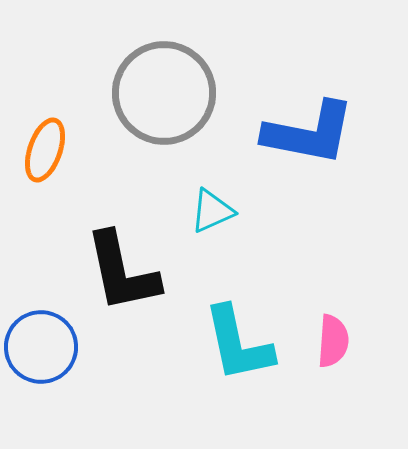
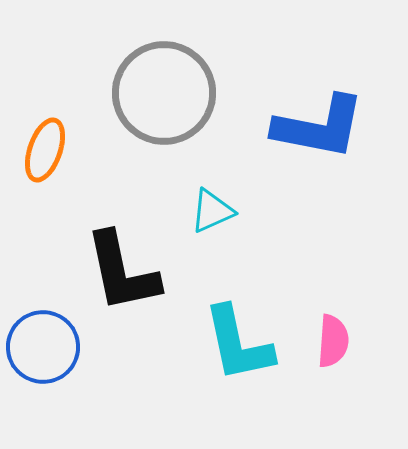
blue L-shape: moved 10 px right, 6 px up
blue circle: moved 2 px right
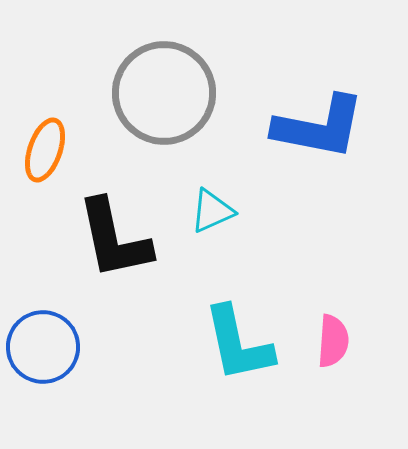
black L-shape: moved 8 px left, 33 px up
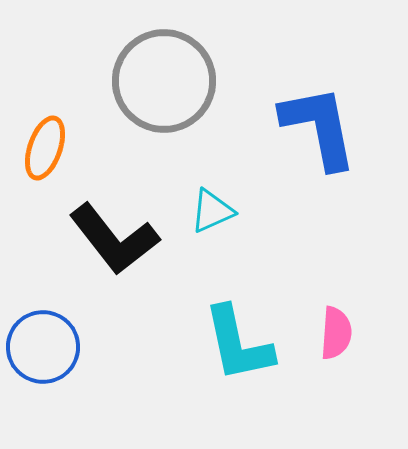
gray circle: moved 12 px up
blue L-shape: rotated 112 degrees counterclockwise
orange ellipse: moved 2 px up
black L-shape: rotated 26 degrees counterclockwise
pink semicircle: moved 3 px right, 8 px up
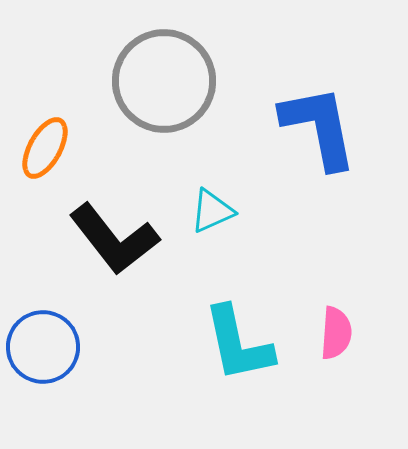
orange ellipse: rotated 10 degrees clockwise
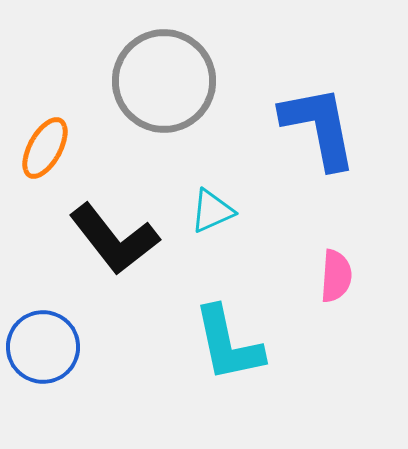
pink semicircle: moved 57 px up
cyan L-shape: moved 10 px left
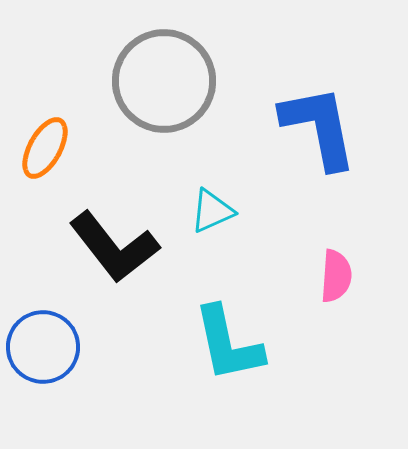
black L-shape: moved 8 px down
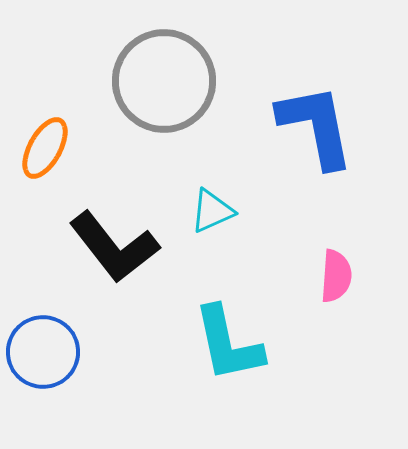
blue L-shape: moved 3 px left, 1 px up
blue circle: moved 5 px down
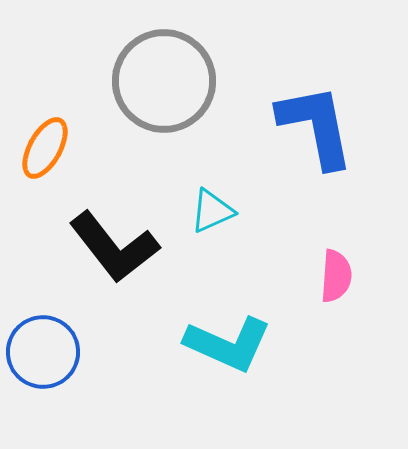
cyan L-shape: rotated 54 degrees counterclockwise
